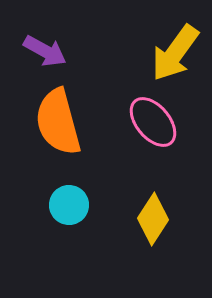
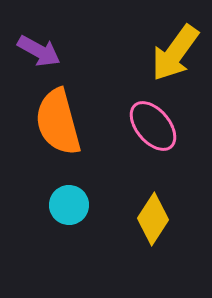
purple arrow: moved 6 px left
pink ellipse: moved 4 px down
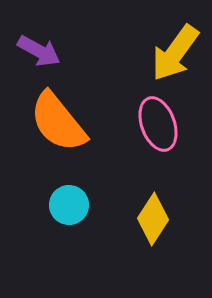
orange semicircle: rotated 24 degrees counterclockwise
pink ellipse: moved 5 px right, 2 px up; rotated 20 degrees clockwise
